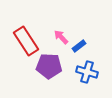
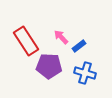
blue cross: moved 2 px left, 1 px down
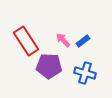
pink arrow: moved 2 px right, 3 px down
blue rectangle: moved 4 px right, 5 px up
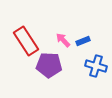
blue rectangle: rotated 16 degrees clockwise
purple pentagon: moved 1 px up
blue cross: moved 11 px right, 7 px up
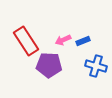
pink arrow: rotated 70 degrees counterclockwise
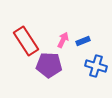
pink arrow: rotated 140 degrees clockwise
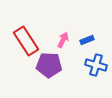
blue rectangle: moved 4 px right, 1 px up
blue cross: moved 1 px up
